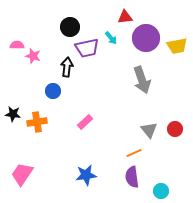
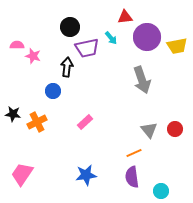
purple circle: moved 1 px right, 1 px up
orange cross: rotated 18 degrees counterclockwise
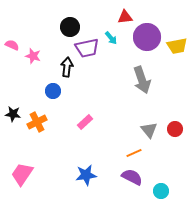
pink semicircle: moved 5 px left; rotated 24 degrees clockwise
purple semicircle: rotated 125 degrees clockwise
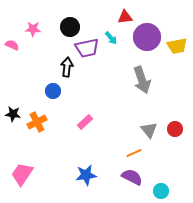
pink star: moved 27 px up; rotated 14 degrees counterclockwise
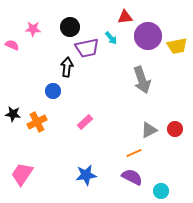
purple circle: moved 1 px right, 1 px up
gray triangle: rotated 42 degrees clockwise
